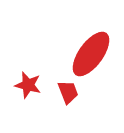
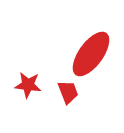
red star: rotated 8 degrees counterclockwise
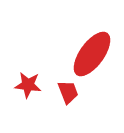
red ellipse: moved 1 px right
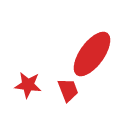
red trapezoid: moved 2 px up
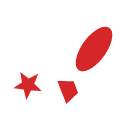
red ellipse: moved 2 px right, 5 px up
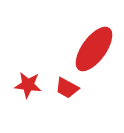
red trapezoid: moved 1 px left, 2 px up; rotated 140 degrees clockwise
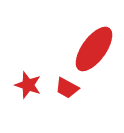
red star: rotated 12 degrees clockwise
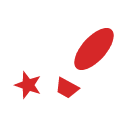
red ellipse: rotated 6 degrees clockwise
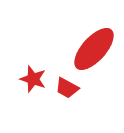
red star: moved 5 px right, 6 px up
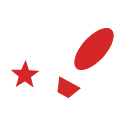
red star: moved 8 px left, 4 px up; rotated 20 degrees clockwise
